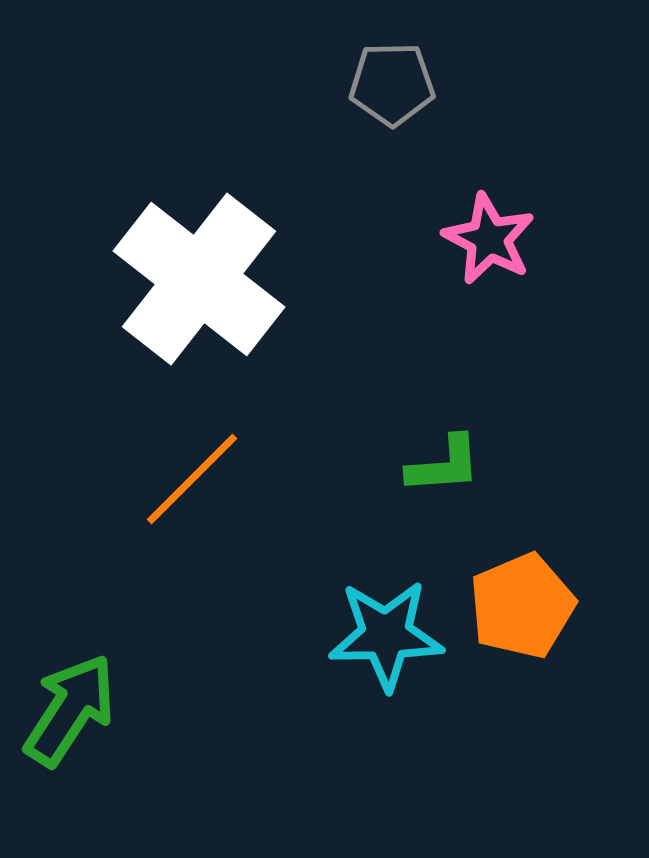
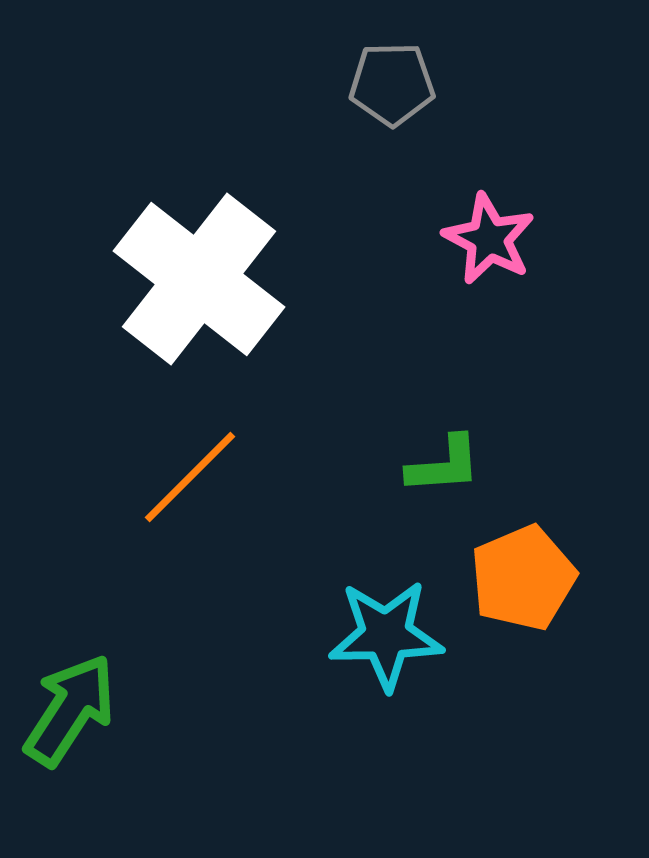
orange line: moved 2 px left, 2 px up
orange pentagon: moved 1 px right, 28 px up
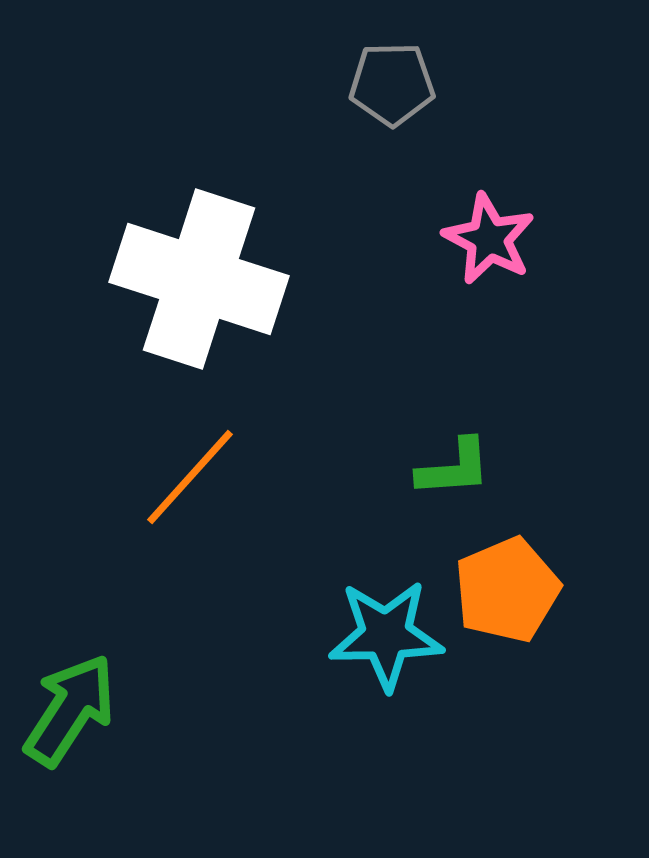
white cross: rotated 20 degrees counterclockwise
green L-shape: moved 10 px right, 3 px down
orange line: rotated 3 degrees counterclockwise
orange pentagon: moved 16 px left, 12 px down
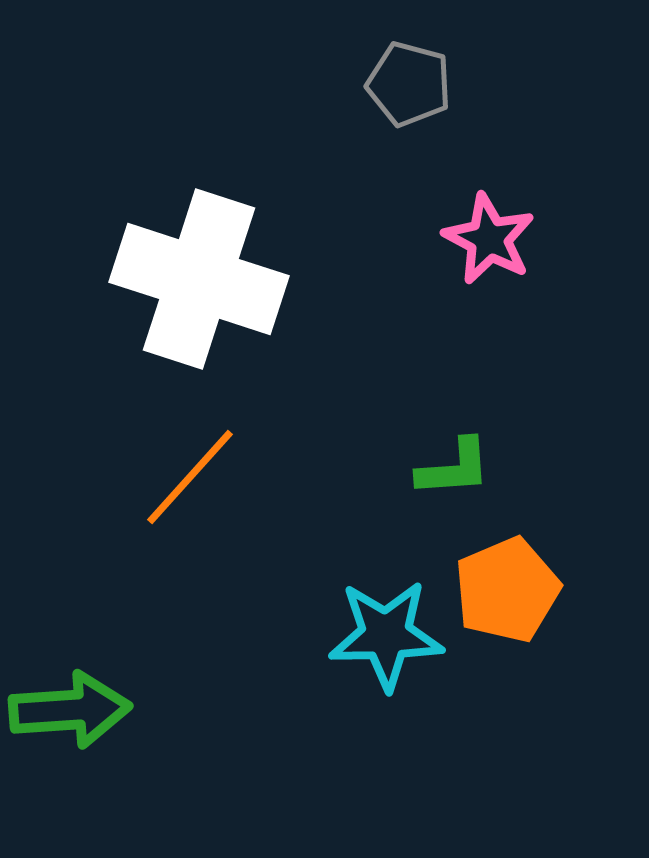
gray pentagon: moved 17 px right; rotated 16 degrees clockwise
green arrow: rotated 53 degrees clockwise
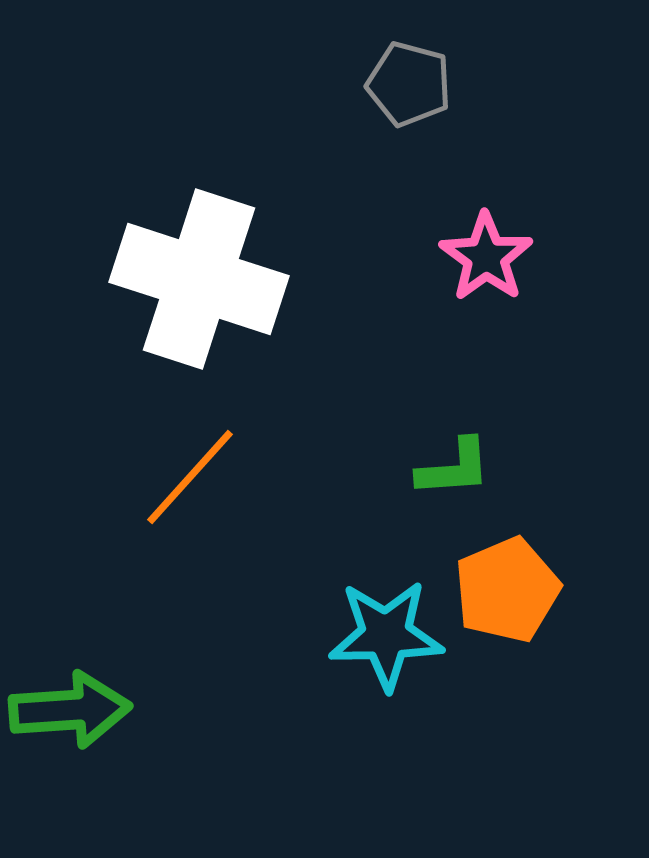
pink star: moved 3 px left, 18 px down; rotated 8 degrees clockwise
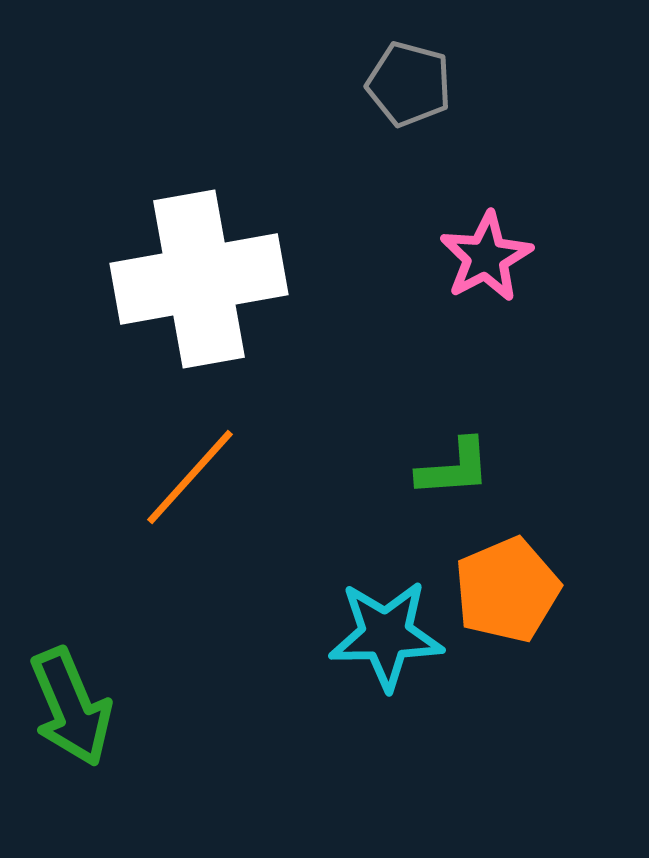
pink star: rotated 8 degrees clockwise
white cross: rotated 28 degrees counterclockwise
green arrow: moved 1 px right, 3 px up; rotated 71 degrees clockwise
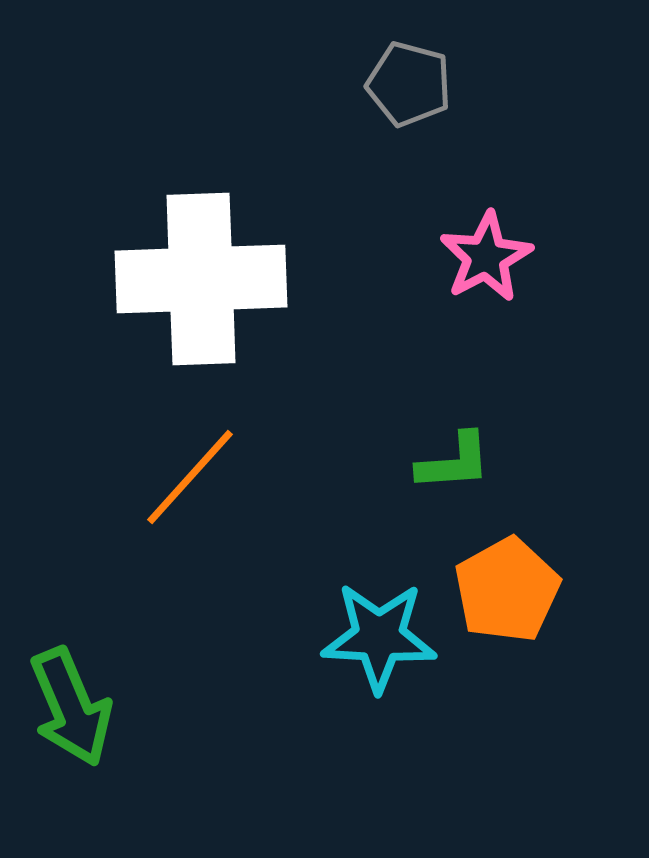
white cross: moved 2 px right; rotated 8 degrees clockwise
green L-shape: moved 6 px up
orange pentagon: rotated 6 degrees counterclockwise
cyan star: moved 7 px left, 2 px down; rotated 4 degrees clockwise
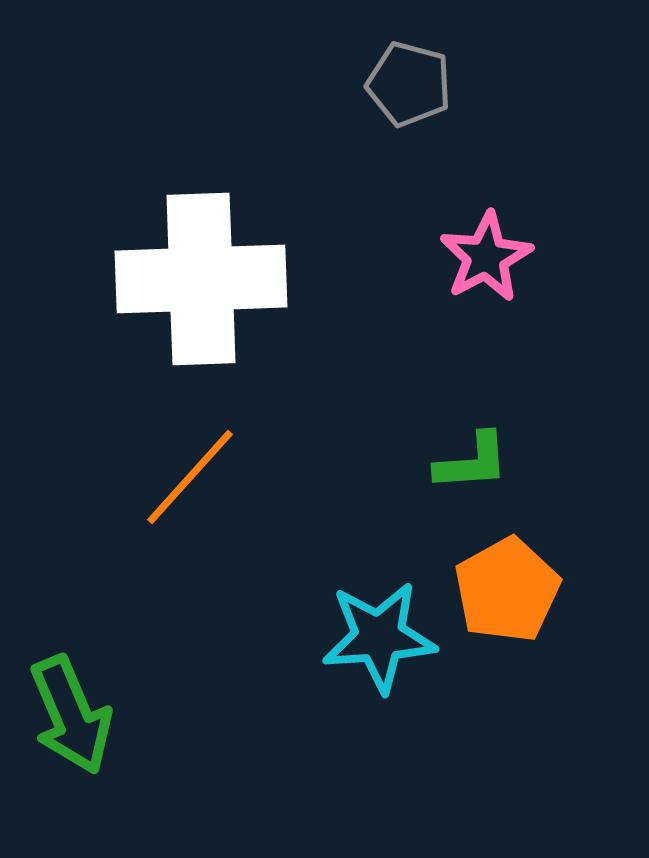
green L-shape: moved 18 px right
cyan star: rotated 7 degrees counterclockwise
green arrow: moved 8 px down
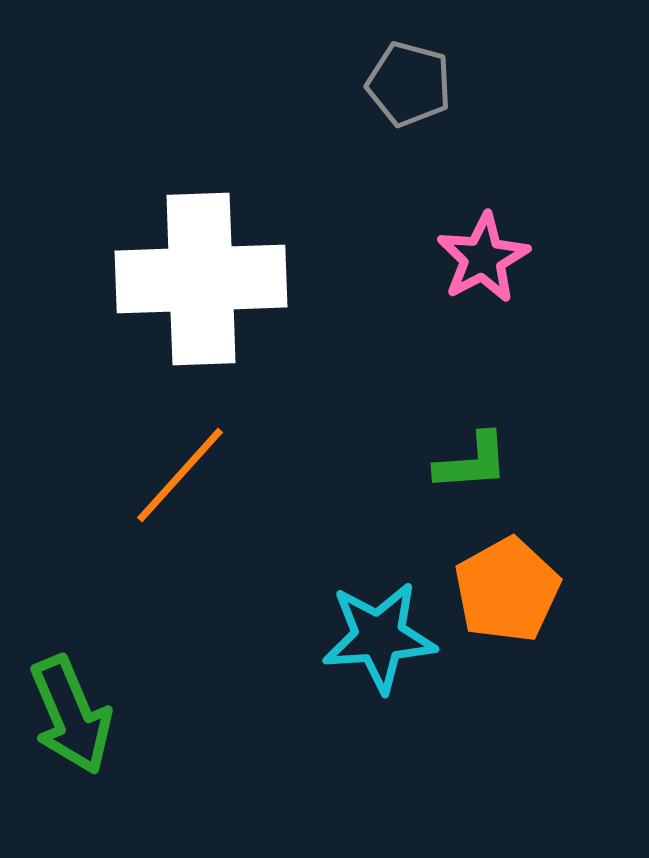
pink star: moved 3 px left, 1 px down
orange line: moved 10 px left, 2 px up
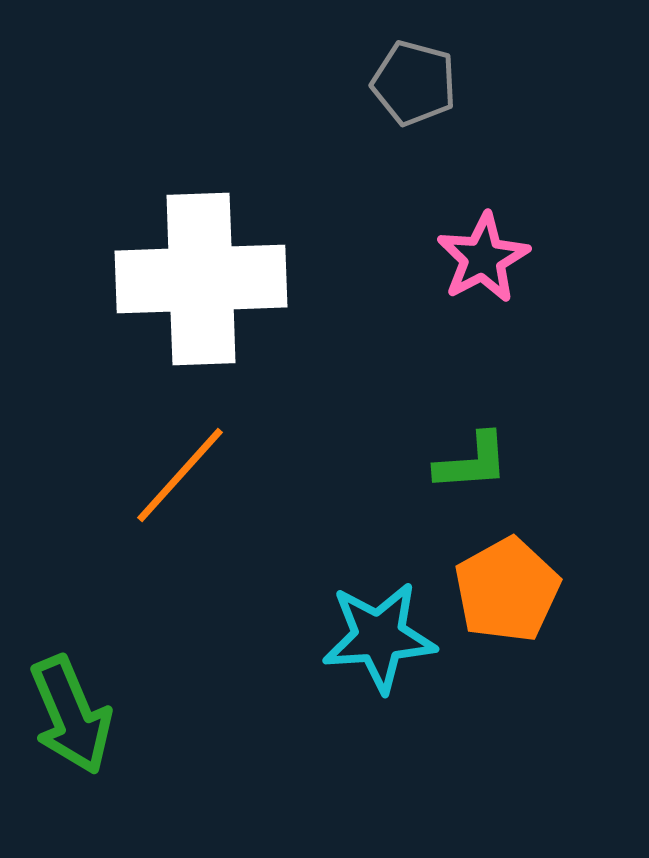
gray pentagon: moved 5 px right, 1 px up
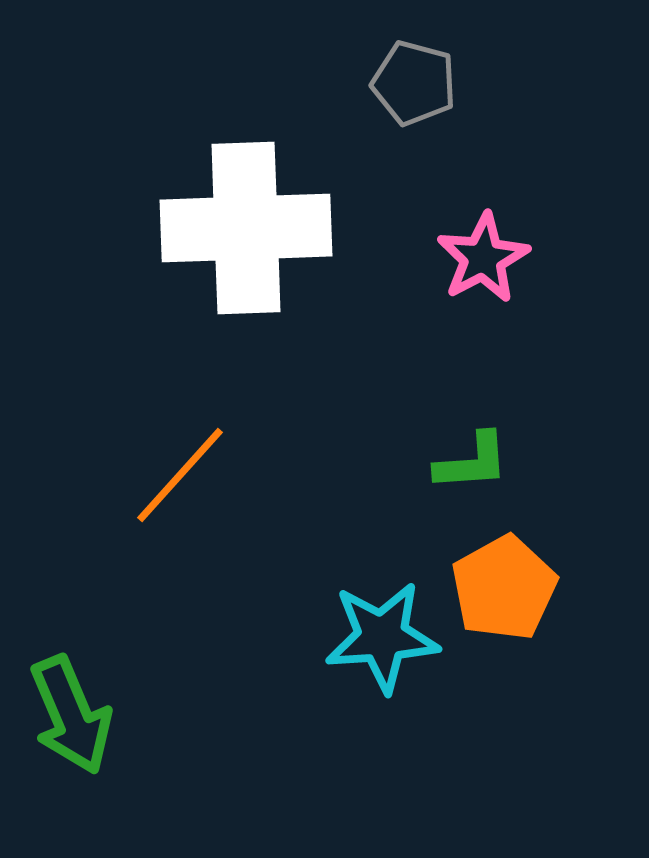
white cross: moved 45 px right, 51 px up
orange pentagon: moved 3 px left, 2 px up
cyan star: moved 3 px right
